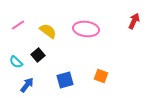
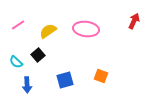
yellow semicircle: rotated 72 degrees counterclockwise
blue arrow: rotated 140 degrees clockwise
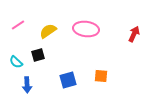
red arrow: moved 13 px down
black square: rotated 24 degrees clockwise
orange square: rotated 16 degrees counterclockwise
blue square: moved 3 px right
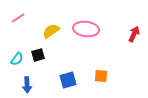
pink line: moved 7 px up
yellow semicircle: moved 3 px right
cyan semicircle: moved 1 px right, 3 px up; rotated 96 degrees counterclockwise
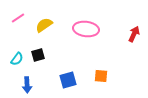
yellow semicircle: moved 7 px left, 6 px up
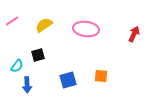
pink line: moved 6 px left, 3 px down
cyan semicircle: moved 7 px down
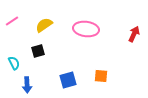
black square: moved 4 px up
cyan semicircle: moved 3 px left, 3 px up; rotated 64 degrees counterclockwise
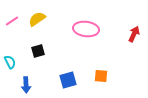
yellow semicircle: moved 7 px left, 6 px up
cyan semicircle: moved 4 px left, 1 px up
blue arrow: moved 1 px left
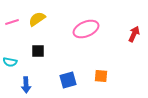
pink line: moved 1 px down; rotated 16 degrees clockwise
pink ellipse: rotated 30 degrees counterclockwise
black square: rotated 16 degrees clockwise
cyan semicircle: rotated 128 degrees clockwise
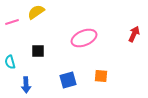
yellow semicircle: moved 1 px left, 7 px up
pink ellipse: moved 2 px left, 9 px down
cyan semicircle: rotated 64 degrees clockwise
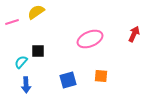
pink ellipse: moved 6 px right, 1 px down
cyan semicircle: moved 11 px right; rotated 56 degrees clockwise
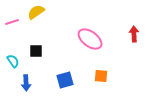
red arrow: rotated 28 degrees counterclockwise
pink ellipse: rotated 60 degrees clockwise
black square: moved 2 px left
cyan semicircle: moved 8 px left, 1 px up; rotated 104 degrees clockwise
blue square: moved 3 px left
blue arrow: moved 2 px up
